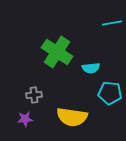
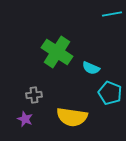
cyan line: moved 9 px up
cyan semicircle: rotated 30 degrees clockwise
cyan pentagon: rotated 15 degrees clockwise
purple star: rotated 28 degrees clockwise
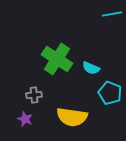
green cross: moved 7 px down
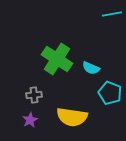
purple star: moved 5 px right, 1 px down; rotated 21 degrees clockwise
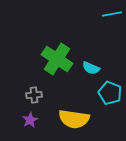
yellow semicircle: moved 2 px right, 2 px down
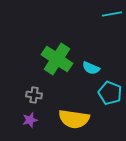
gray cross: rotated 14 degrees clockwise
purple star: rotated 14 degrees clockwise
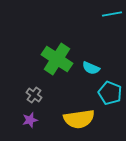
gray cross: rotated 28 degrees clockwise
yellow semicircle: moved 5 px right; rotated 16 degrees counterclockwise
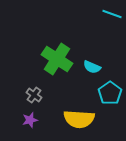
cyan line: rotated 30 degrees clockwise
cyan semicircle: moved 1 px right, 1 px up
cyan pentagon: rotated 15 degrees clockwise
yellow semicircle: rotated 12 degrees clockwise
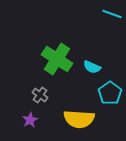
gray cross: moved 6 px right
purple star: rotated 14 degrees counterclockwise
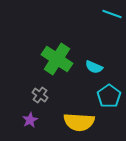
cyan semicircle: moved 2 px right
cyan pentagon: moved 1 px left, 3 px down
yellow semicircle: moved 3 px down
